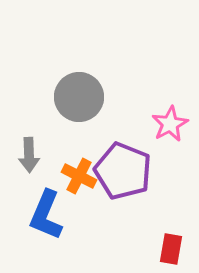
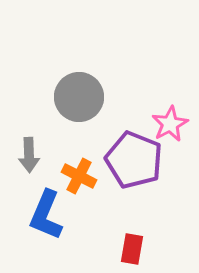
purple pentagon: moved 11 px right, 11 px up
red rectangle: moved 39 px left
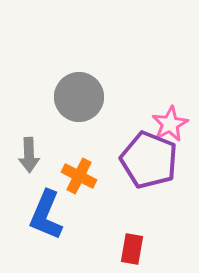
purple pentagon: moved 15 px right
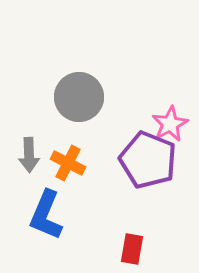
purple pentagon: moved 1 px left
orange cross: moved 11 px left, 13 px up
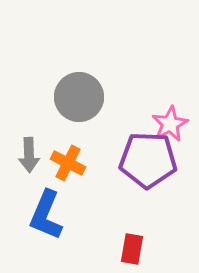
purple pentagon: rotated 20 degrees counterclockwise
